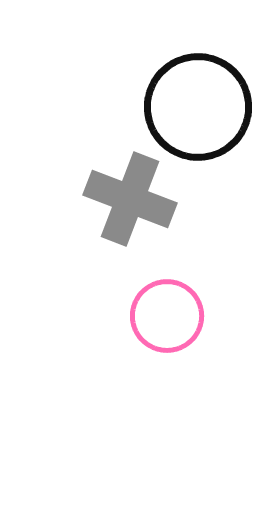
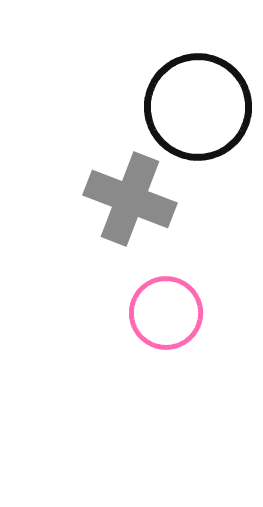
pink circle: moved 1 px left, 3 px up
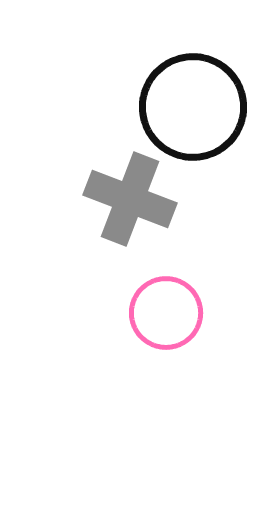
black circle: moved 5 px left
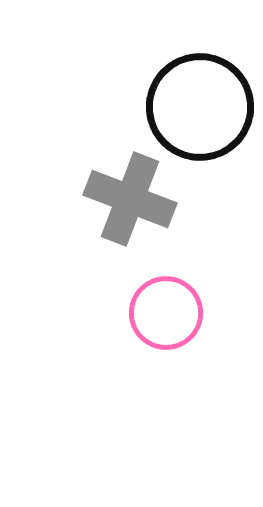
black circle: moved 7 px right
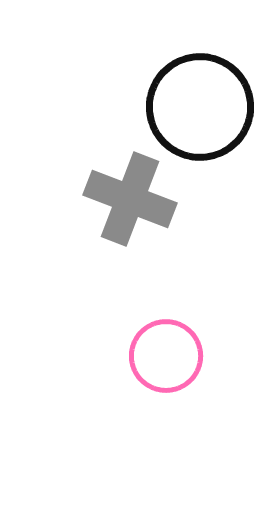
pink circle: moved 43 px down
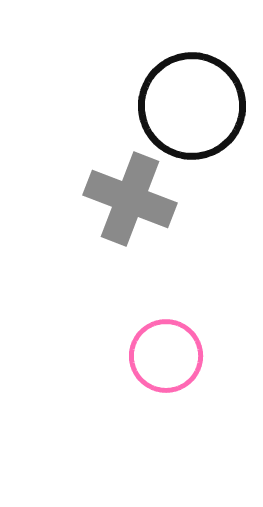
black circle: moved 8 px left, 1 px up
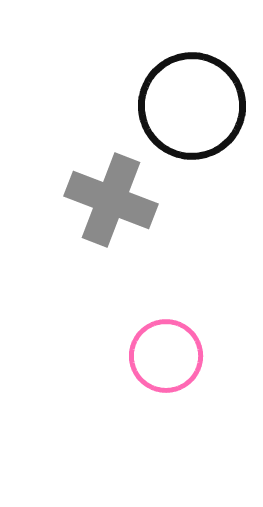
gray cross: moved 19 px left, 1 px down
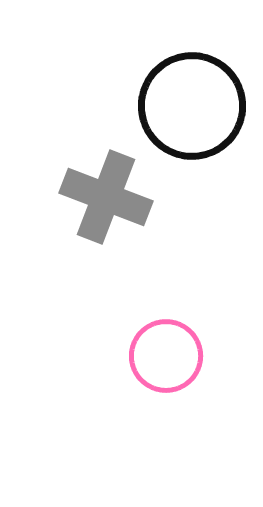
gray cross: moved 5 px left, 3 px up
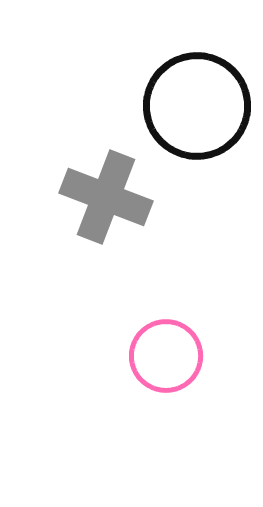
black circle: moved 5 px right
